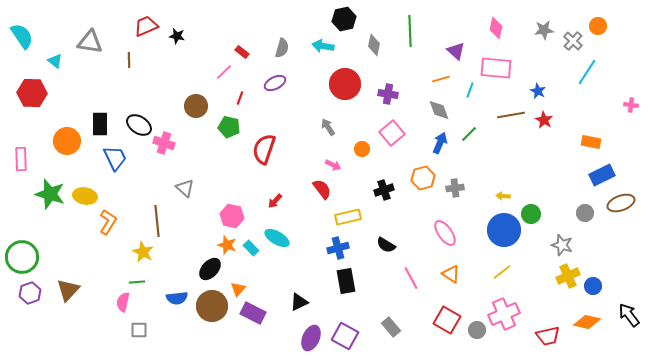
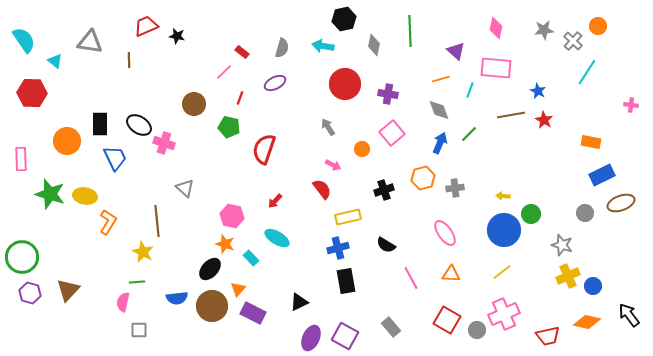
cyan semicircle at (22, 36): moved 2 px right, 4 px down
brown circle at (196, 106): moved 2 px left, 2 px up
orange star at (227, 245): moved 2 px left, 1 px up
cyan rectangle at (251, 248): moved 10 px down
orange triangle at (451, 274): rotated 30 degrees counterclockwise
purple hexagon at (30, 293): rotated 25 degrees counterclockwise
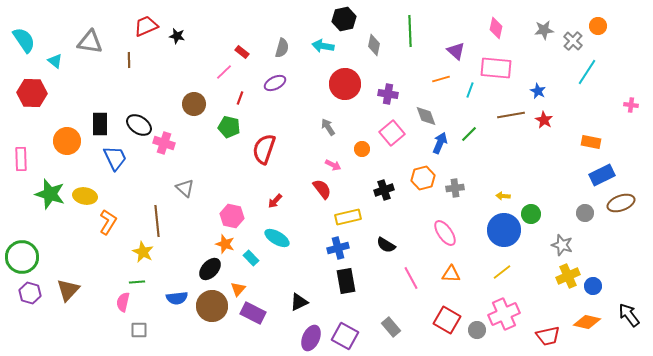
gray diamond at (439, 110): moved 13 px left, 6 px down
